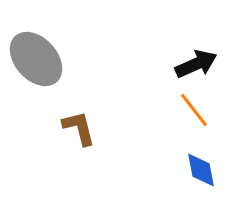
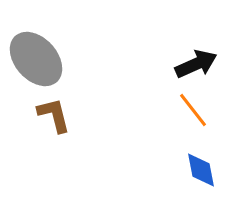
orange line: moved 1 px left
brown L-shape: moved 25 px left, 13 px up
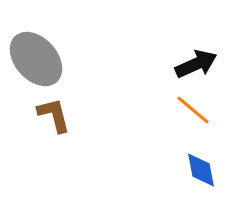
orange line: rotated 12 degrees counterclockwise
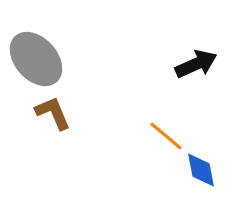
orange line: moved 27 px left, 26 px down
brown L-shape: moved 1 px left, 2 px up; rotated 9 degrees counterclockwise
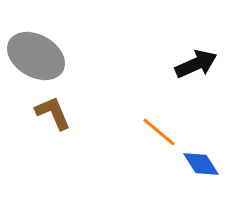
gray ellipse: moved 3 px up; rotated 18 degrees counterclockwise
orange line: moved 7 px left, 4 px up
blue diamond: moved 6 px up; rotated 21 degrees counterclockwise
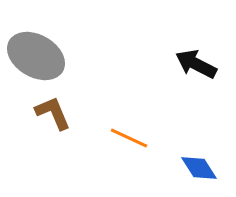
black arrow: rotated 129 degrees counterclockwise
orange line: moved 30 px left, 6 px down; rotated 15 degrees counterclockwise
blue diamond: moved 2 px left, 4 px down
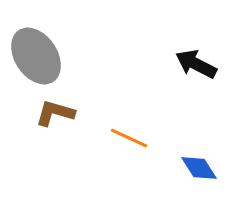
gray ellipse: rotated 26 degrees clockwise
brown L-shape: moved 2 px right; rotated 51 degrees counterclockwise
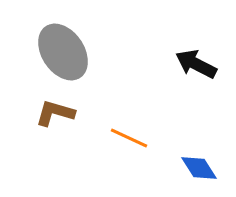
gray ellipse: moved 27 px right, 4 px up
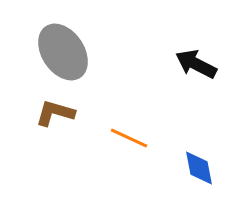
blue diamond: rotated 21 degrees clockwise
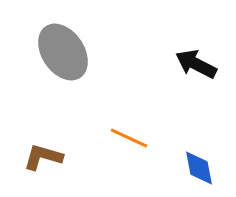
brown L-shape: moved 12 px left, 44 px down
